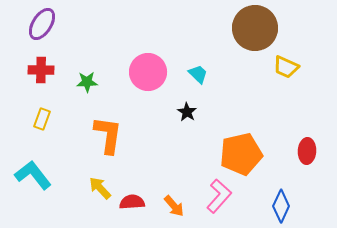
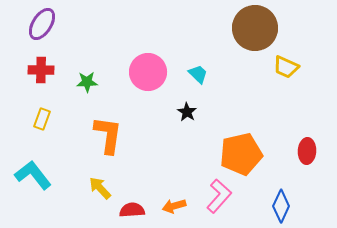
red semicircle: moved 8 px down
orange arrow: rotated 115 degrees clockwise
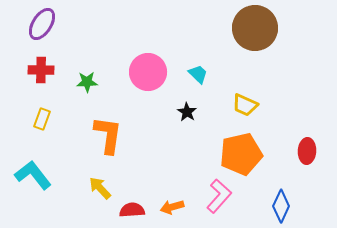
yellow trapezoid: moved 41 px left, 38 px down
orange arrow: moved 2 px left, 1 px down
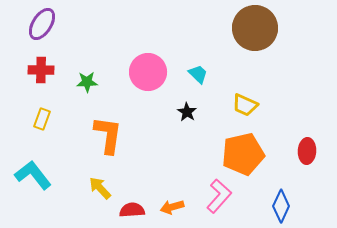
orange pentagon: moved 2 px right
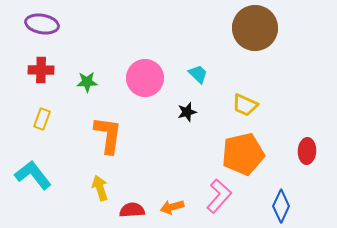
purple ellipse: rotated 68 degrees clockwise
pink circle: moved 3 px left, 6 px down
black star: rotated 24 degrees clockwise
yellow arrow: rotated 25 degrees clockwise
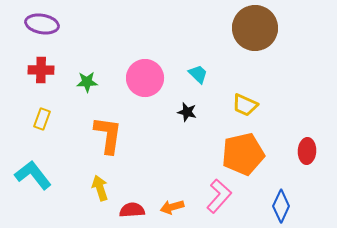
black star: rotated 30 degrees clockwise
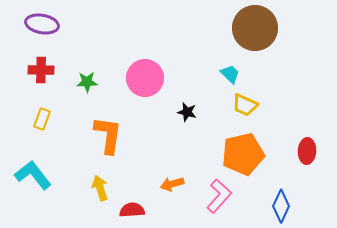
cyan trapezoid: moved 32 px right
orange arrow: moved 23 px up
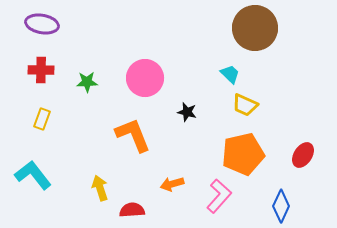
orange L-shape: moved 25 px right; rotated 30 degrees counterclockwise
red ellipse: moved 4 px left, 4 px down; rotated 30 degrees clockwise
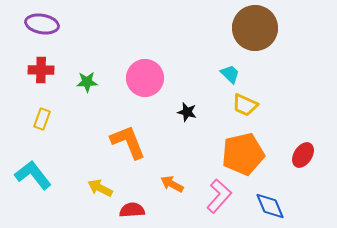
orange L-shape: moved 5 px left, 7 px down
orange arrow: rotated 45 degrees clockwise
yellow arrow: rotated 45 degrees counterclockwise
blue diamond: moved 11 px left; rotated 48 degrees counterclockwise
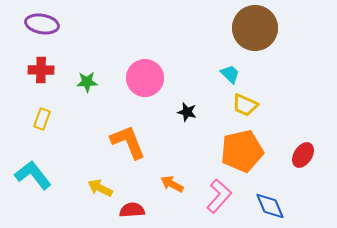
orange pentagon: moved 1 px left, 3 px up
